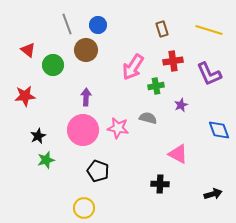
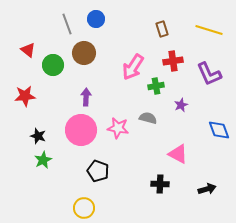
blue circle: moved 2 px left, 6 px up
brown circle: moved 2 px left, 3 px down
pink circle: moved 2 px left
black star: rotated 28 degrees counterclockwise
green star: moved 3 px left; rotated 12 degrees counterclockwise
black arrow: moved 6 px left, 5 px up
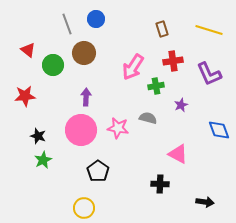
black pentagon: rotated 15 degrees clockwise
black arrow: moved 2 px left, 13 px down; rotated 24 degrees clockwise
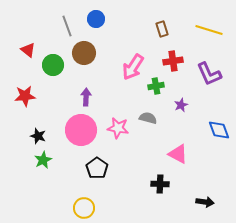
gray line: moved 2 px down
black pentagon: moved 1 px left, 3 px up
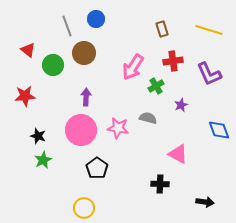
green cross: rotated 21 degrees counterclockwise
